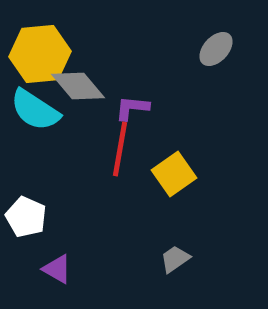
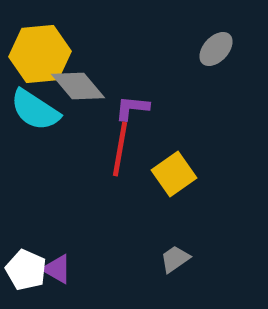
white pentagon: moved 53 px down
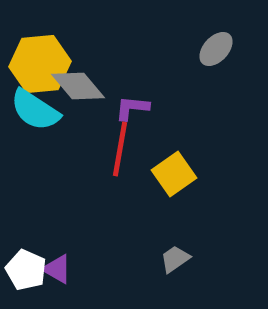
yellow hexagon: moved 10 px down
